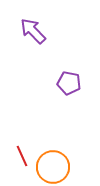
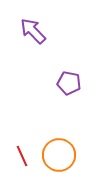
orange circle: moved 6 px right, 12 px up
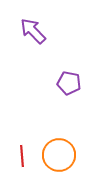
red line: rotated 20 degrees clockwise
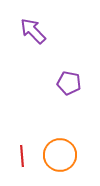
orange circle: moved 1 px right
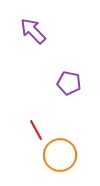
red line: moved 14 px right, 26 px up; rotated 25 degrees counterclockwise
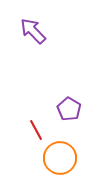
purple pentagon: moved 26 px down; rotated 20 degrees clockwise
orange circle: moved 3 px down
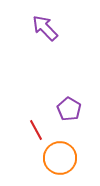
purple arrow: moved 12 px right, 3 px up
